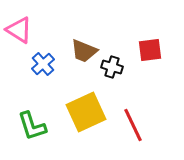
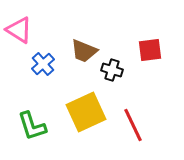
black cross: moved 3 px down
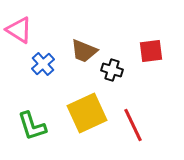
red square: moved 1 px right, 1 px down
yellow square: moved 1 px right, 1 px down
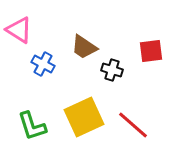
brown trapezoid: moved 4 px up; rotated 12 degrees clockwise
blue cross: rotated 20 degrees counterclockwise
yellow square: moved 3 px left, 4 px down
red line: rotated 24 degrees counterclockwise
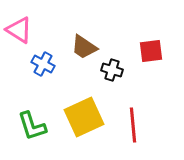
red line: rotated 44 degrees clockwise
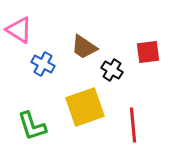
red square: moved 3 px left, 1 px down
black cross: rotated 15 degrees clockwise
yellow square: moved 1 px right, 10 px up; rotated 6 degrees clockwise
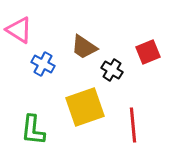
red square: rotated 15 degrees counterclockwise
green L-shape: moved 1 px right, 4 px down; rotated 24 degrees clockwise
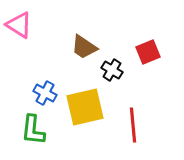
pink triangle: moved 5 px up
blue cross: moved 2 px right, 29 px down
yellow square: rotated 6 degrees clockwise
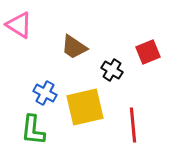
brown trapezoid: moved 10 px left
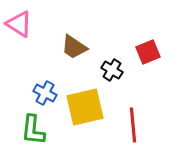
pink triangle: moved 1 px up
